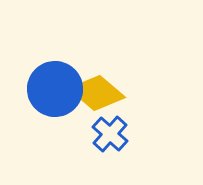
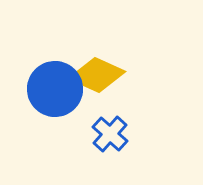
yellow diamond: moved 18 px up; rotated 16 degrees counterclockwise
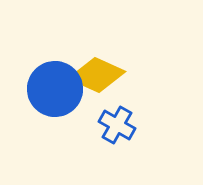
blue cross: moved 7 px right, 9 px up; rotated 12 degrees counterclockwise
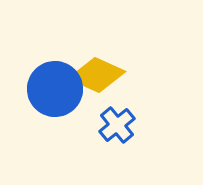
blue cross: rotated 21 degrees clockwise
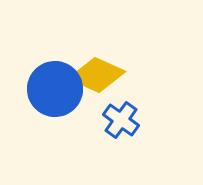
blue cross: moved 4 px right, 5 px up; rotated 15 degrees counterclockwise
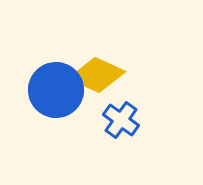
blue circle: moved 1 px right, 1 px down
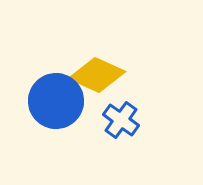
blue circle: moved 11 px down
